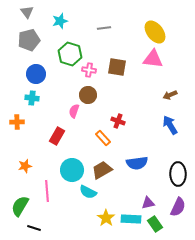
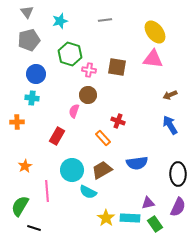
gray line: moved 1 px right, 8 px up
orange star: rotated 16 degrees counterclockwise
cyan rectangle: moved 1 px left, 1 px up
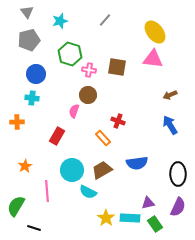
gray line: rotated 40 degrees counterclockwise
green semicircle: moved 4 px left
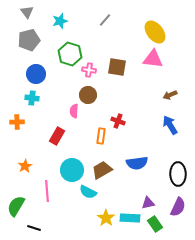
pink semicircle: rotated 16 degrees counterclockwise
orange rectangle: moved 2 px left, 2 px up; rotated 49 degrees clockwise
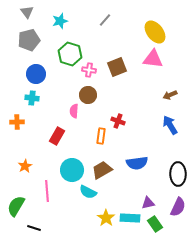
brown square: rotated 30 degrees counterclockwise
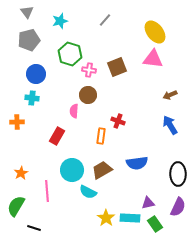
orange star: moved 4 px left, 7 px down
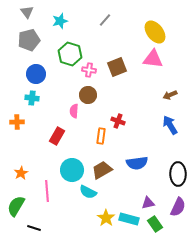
cyan rectangle: moved 1 px left, 1 px down; rotated 12 degrees clockwise
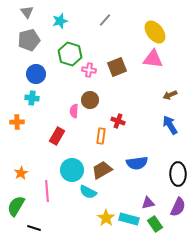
brown circle: moved 2 px right, 5 px down
